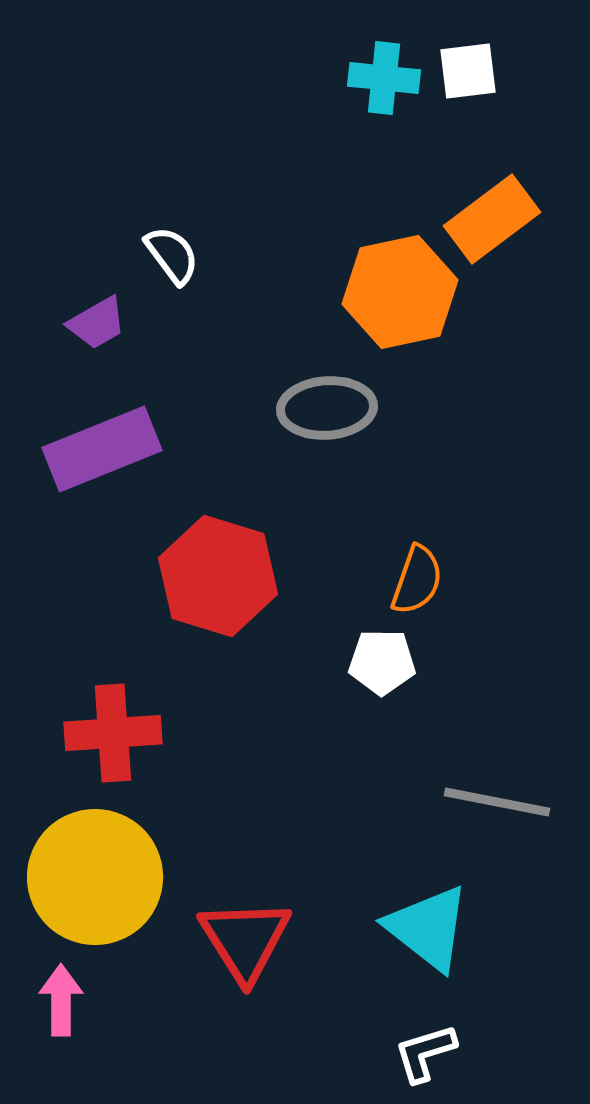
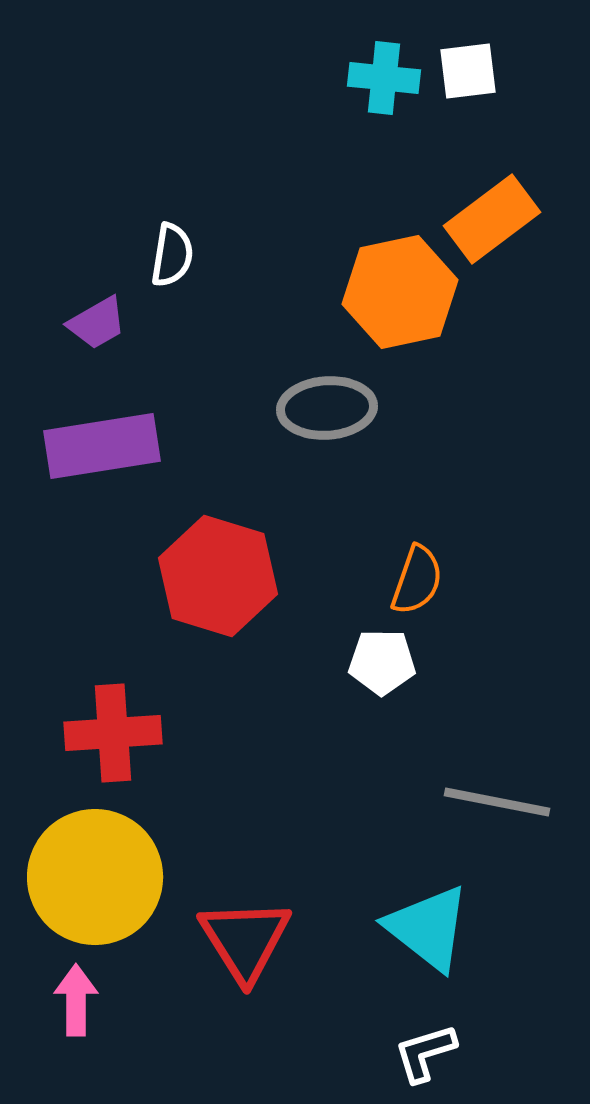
white semicircle: rotated 46 degrees clockwise
purple rectangle: moved 3 px up; rotated 13 degrees clockwise
pink arrow: moved 15 px right
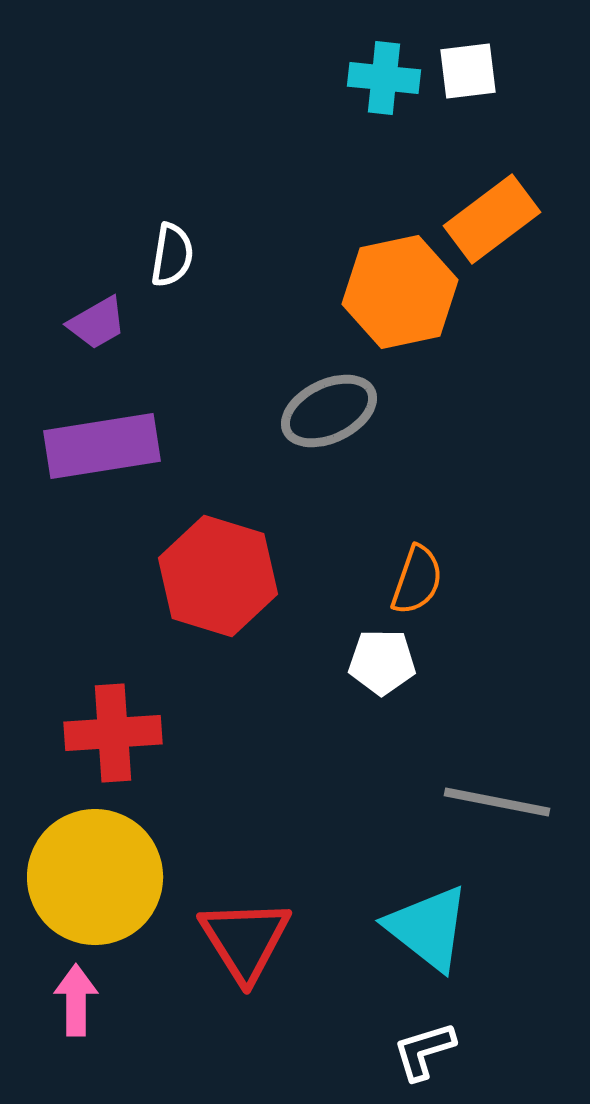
gray ellipse: moved 2 px right, 3 px down; rotated 22 degrees counterclockwise
white L-shape: moved 1 px left, 2 px up
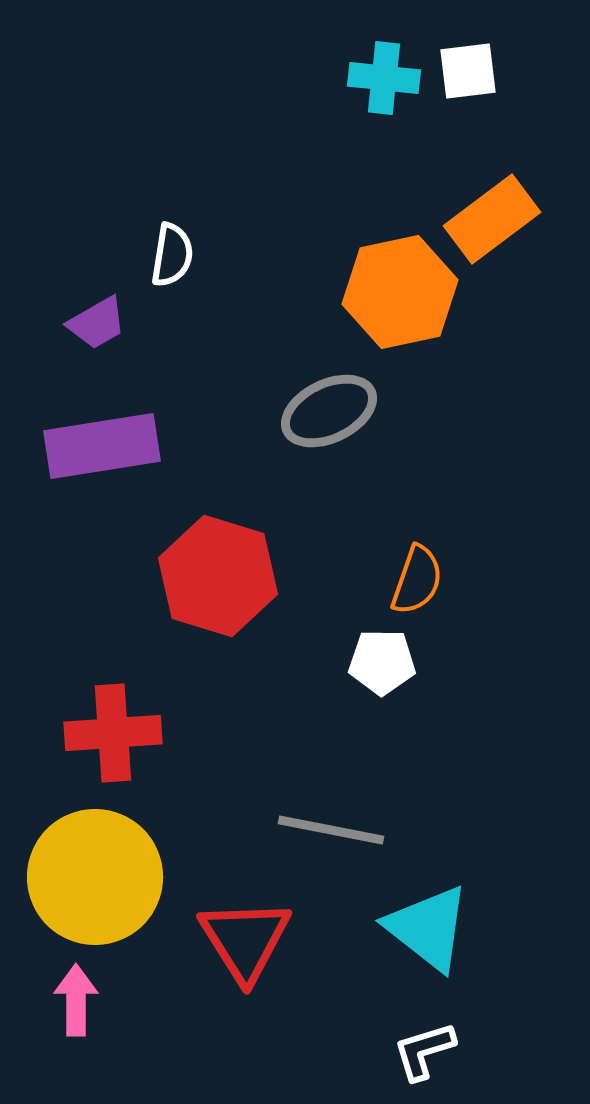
gray line: moved 166 px left, 28 px down
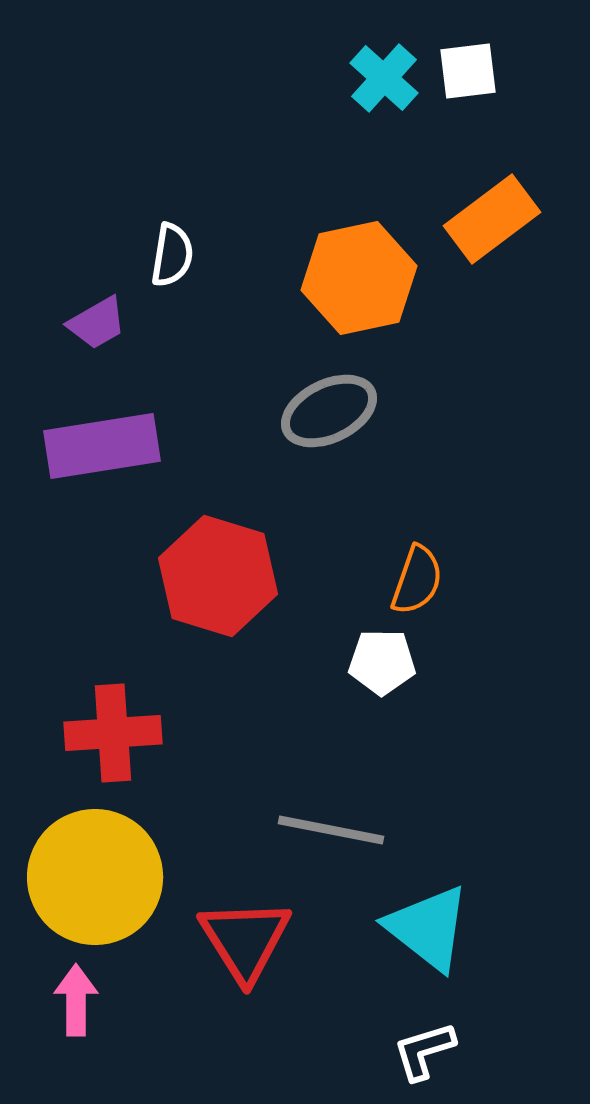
cyan cross: rotated 36 degrees clockwise
orange hexagon: moved 41 px left, 14 px up
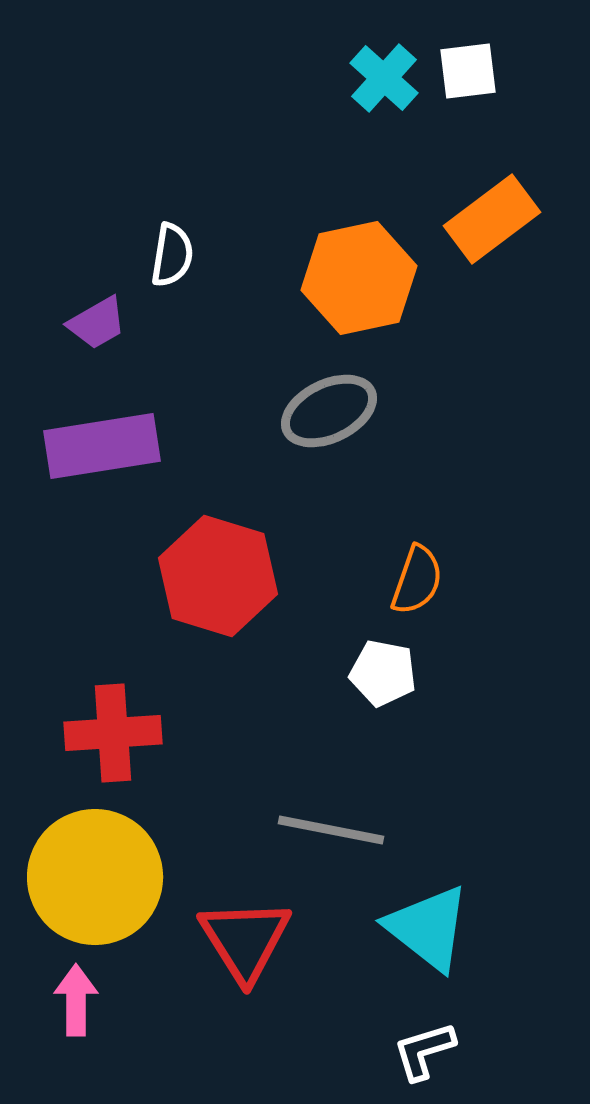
white pentagon: moved 1 px right, 11 px down; rotated 10 degrees clockwise
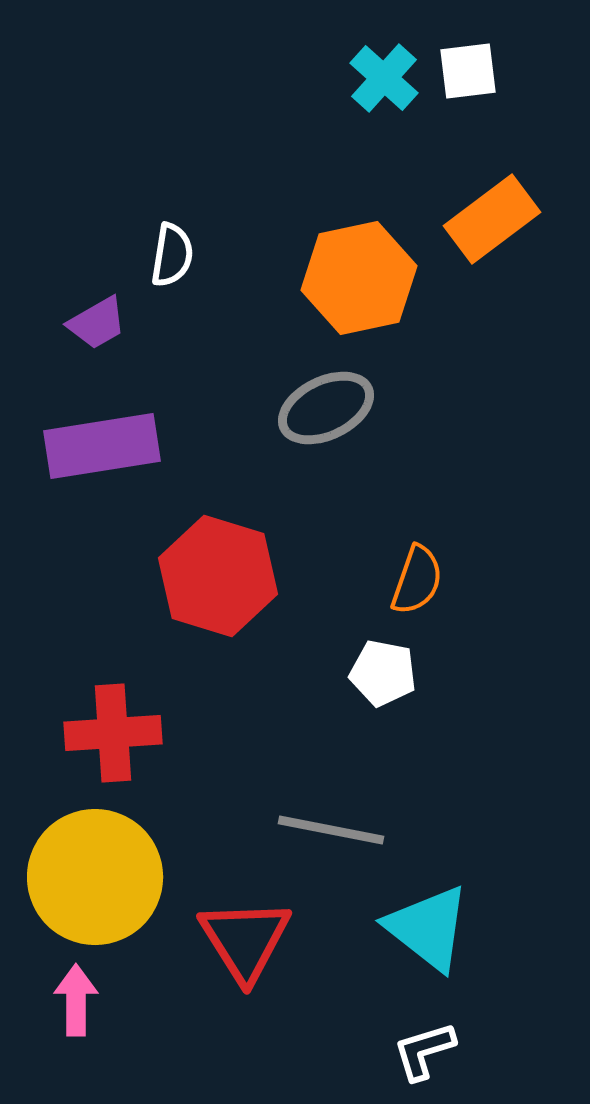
gray ellipse: moved 3 px left, 3 px up
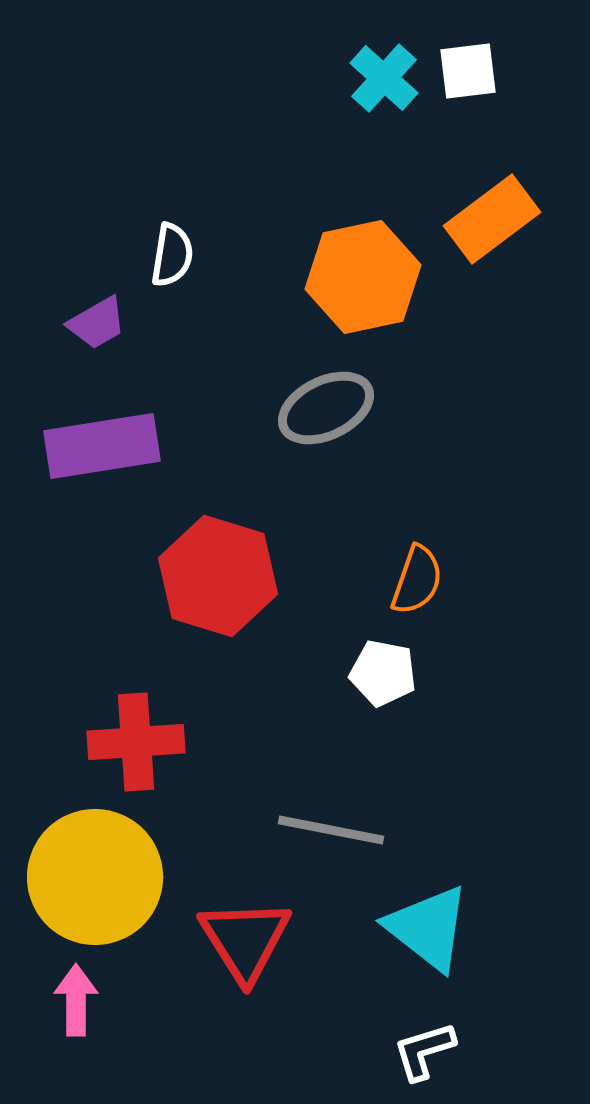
orange hexagon: moved 4 px right, 1 px up
red cross: moved 23 px right, 9 px down
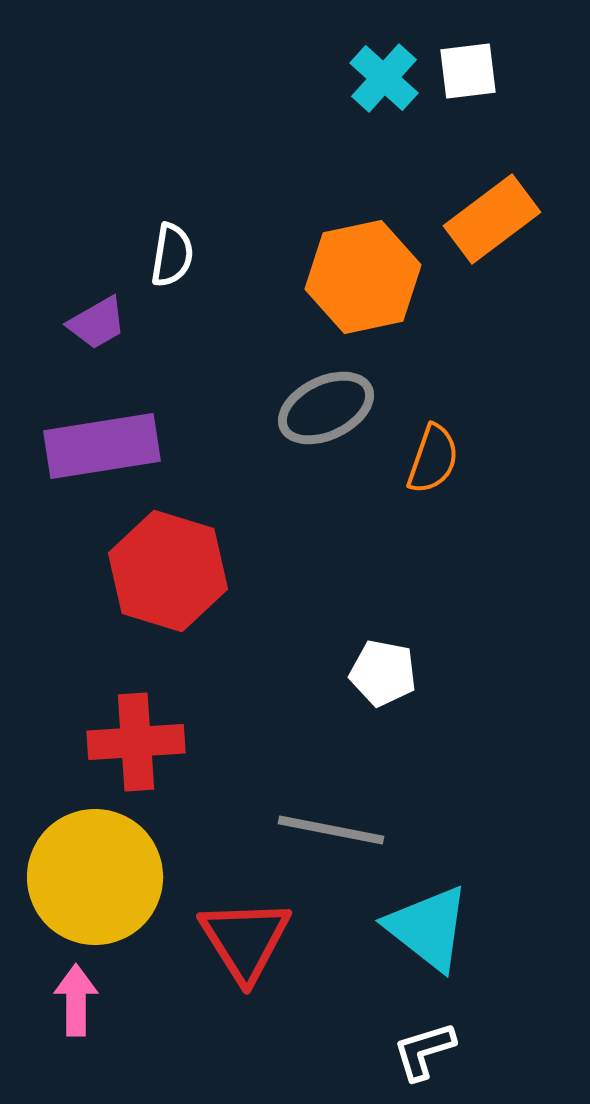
red hexagon: moved 50 px left, 5 px up
orange semicircle: moved 16 px right, 121 px up
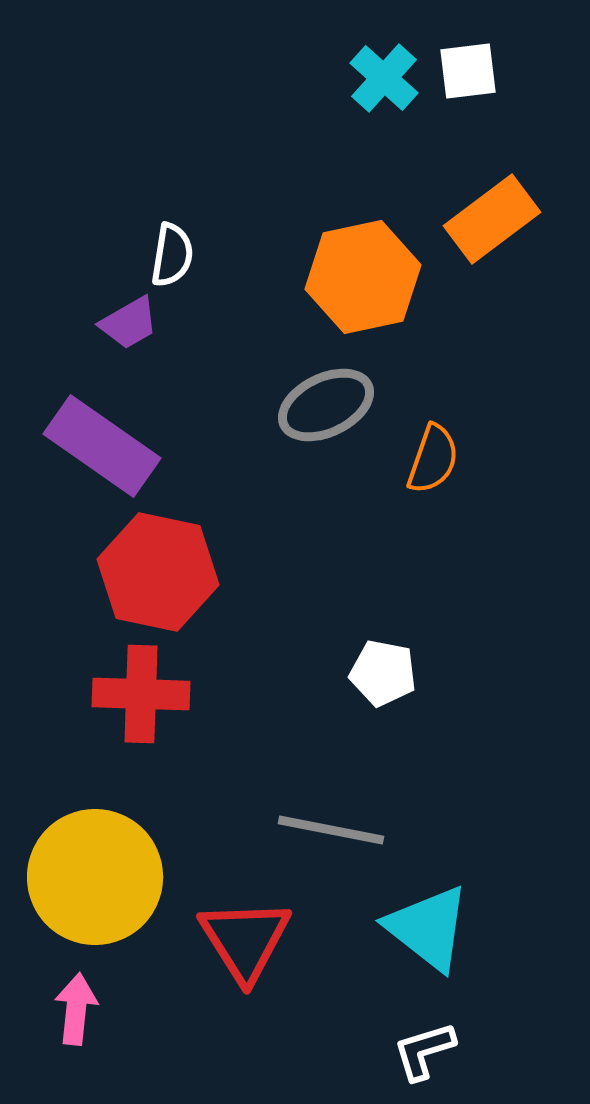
purple trapezoid: moved 32 px right
gray ellipse: moved 3 px up
purple rectangle: rotated 44 degrees clockwise
red hexagon: moved 10 px left, 1 px down; rotated 5 degrees counterclockwise
red cross: moved 5 px right, 48 px up; rotated 6 degrees clockwise
pink arrow: moved 9 px down; rotated 6 degrees clockwise
